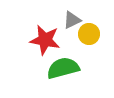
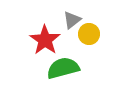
gray triangle: rotated 12 degrees counterclockwise
red star: rotated 24 degrees clockwise
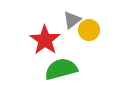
yellow circle: moved 4 px up
green semicircle: moved 2 px left, 1 px down
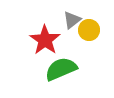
green semicircle: rotated 8 degrees counterclockwise
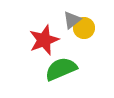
yellow circle: moved 5 px left, 2 px up
red star: moved 1 px left; rotated 16 degrees clockwise
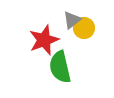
green semicircle: moved 1 px left, 2 px up; rotated 80 degrees counterclockwise
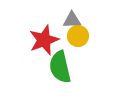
gray triangle: rotated 36 degrees clockwise
yellow circle: moved 6 px left, 8 px down
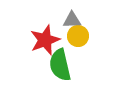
red star: moved 1 px right
green semicircle: moved 2 px up
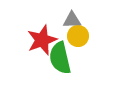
red star: moved 3 px left
green semicircle: moved 7 px up
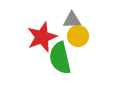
red star: moved 3 px up
